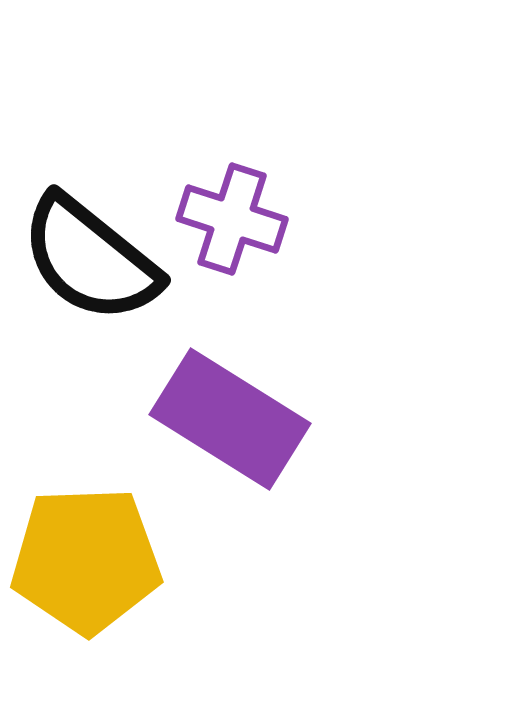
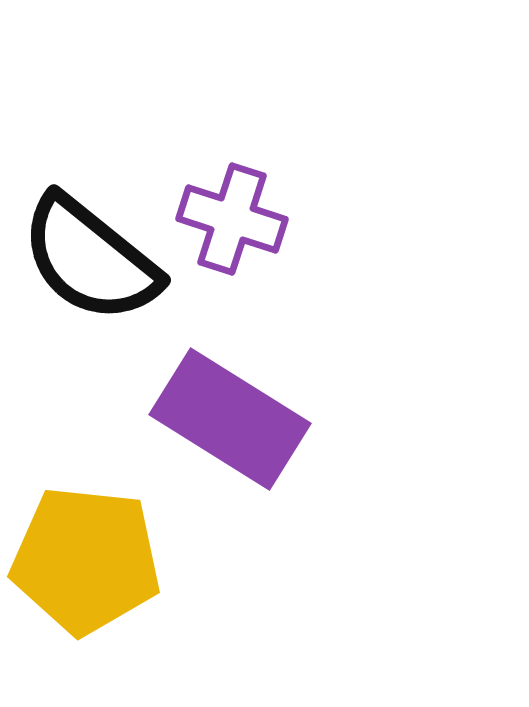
yellow pentagon: rotated 8 degrees clockwise
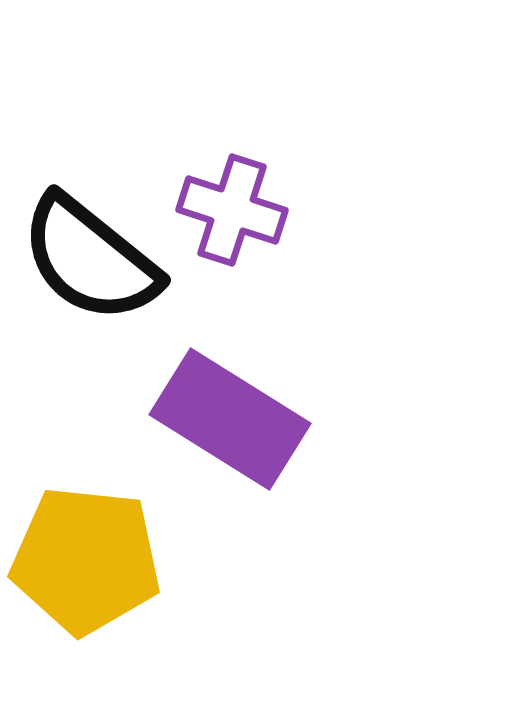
purple cross: moved 9 px up
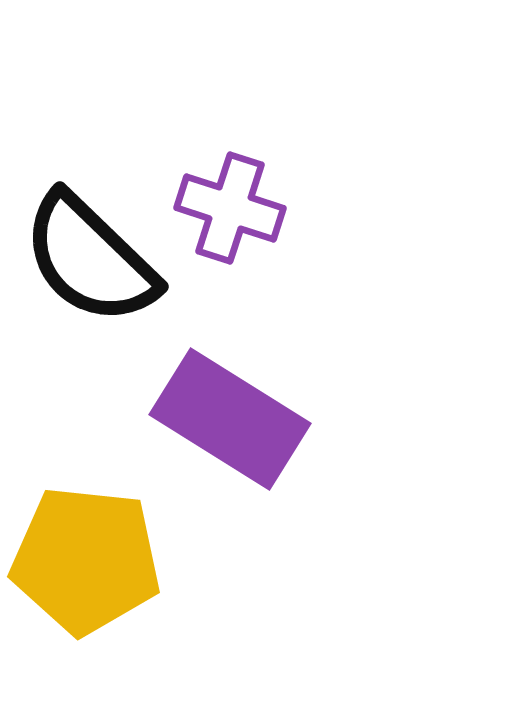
purple cross: moved 2 px left, 2 px up
black semicircle: rotated 5 degrees clockwise
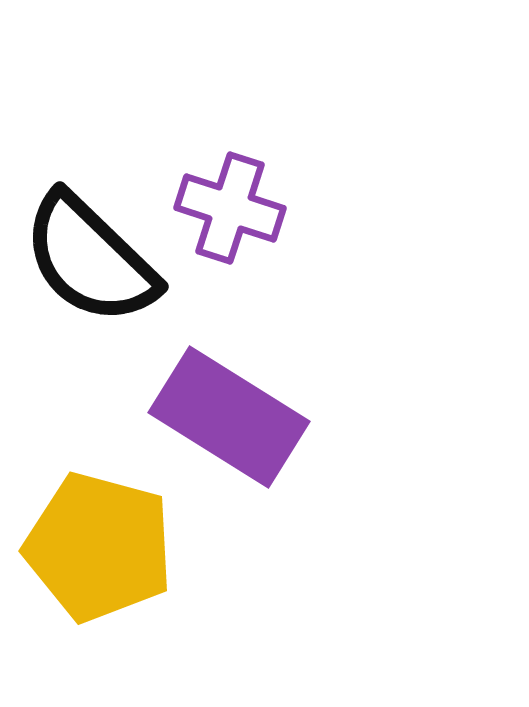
purple rectangle: moved 1 px left, 2 px up
yellow pentagon: moved 13 px right, 13 px up; rotated 9 degrees clockwise
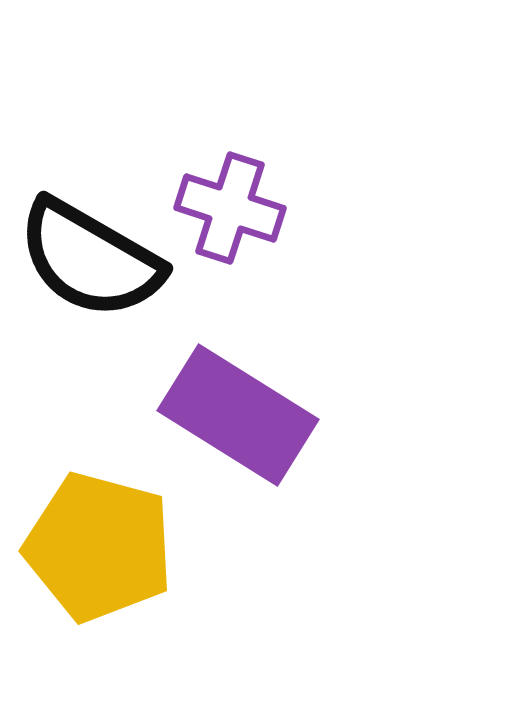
black semicircle: rotated 14 degrees counterclockwise
purple rectangle: moved 9 px right, 2 px up
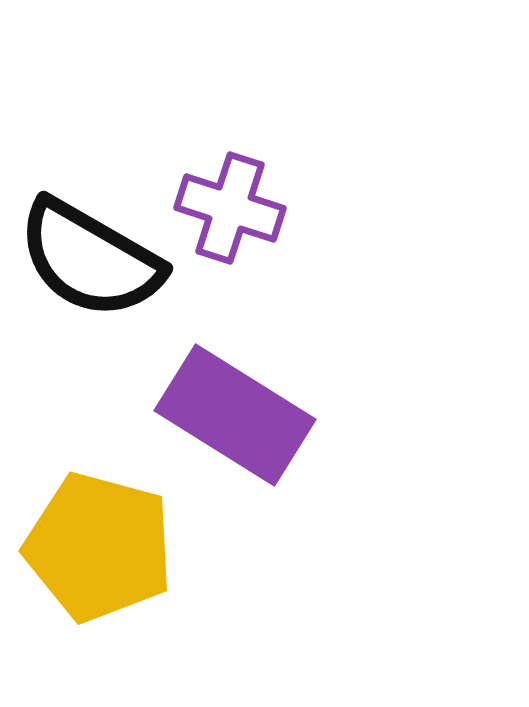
purple rectangle: moved 3 px left
